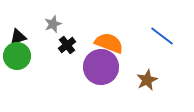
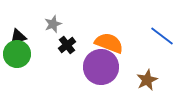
green circle: moved 2 px up
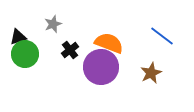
black cross: moved 3 px right, 5 px down
green circle: moved 8 px right
brown star: moved 4 px right, 7 px up
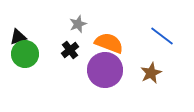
gray star: moved 25 px right
purple circle: moved 4 px right, 3 px down
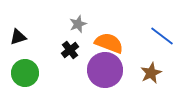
green circle: moved 19 px down
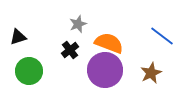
green circle: moved 4 px right, 2 px up
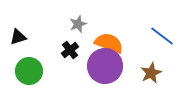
purple circle: moved 4 px up
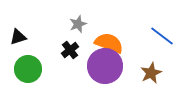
green circle: moved 1 px left, 2 px up
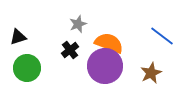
green circle: moved 1 px left, 1 px up
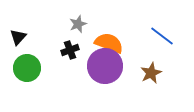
black triangle: rotated 30 degrees counterclockwise
black cross: rotated 18 degrees clockwise
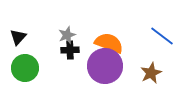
gray star: moved 11 px left, 11 px down
black cross: rotated 18 degrees clockwise
green circle: moved 2 px left
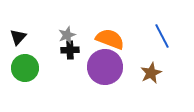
blue line: rotated 25 degrees clockwise
orange semicircle: moved 1 px right, 4 px up
purple circle: moved 1 px down
